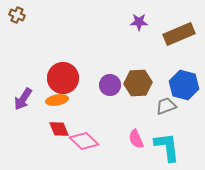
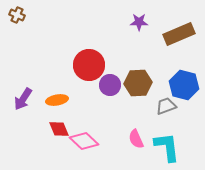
red circle: moved 26 px right, 13 px up
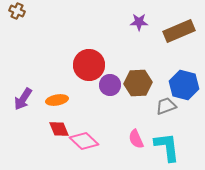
brown cross: moved 4 px up
brown rectangle: moved 3 px up
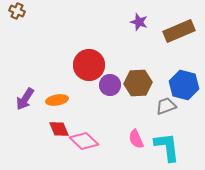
purple star: rotated 18 degrees clockwise
purple arrow: moved 2 px right
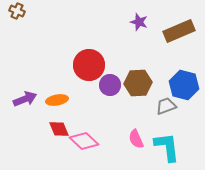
purple arrow: rotated 145 degrees counterclockwise
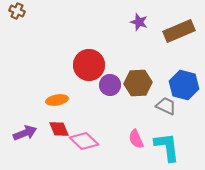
purple arrow: moved 34 px down
gray trapezoid: rotated 45 degrees clockwise
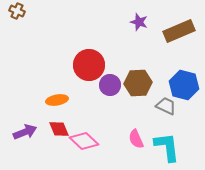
purple arrow: moved 1 px up
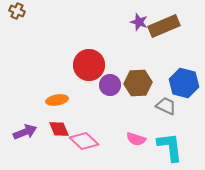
brown rectangle: moved 15 px left, 5 px up
blue hexagon: moved 2 px up
pink semicircle: rotated 48 degrees counterclockwise
cyan L-shape: moved 3 px right
